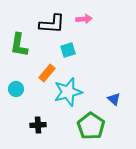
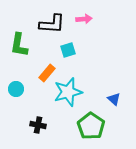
black cross: rotated 14 degrees clockwise
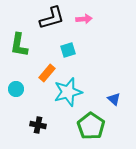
black L-shape: moved 6 px up; rotated 20 degrees counterclockwise
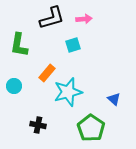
cyan square: moved 5 px right, 5 px up
cyan circle: moved 2 px left, 3 px up
green pentagon: moved 2 px down
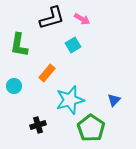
pink arrow: moved 2 px left; rotated 35 degrees clockwise
cyan square: rotated 14 degrees counterclockwise
cyan star: moved 2 px right, 8 px down
blue triangle: moved 1 px down; rotated 32 degrees clockwise
black cross: rotated 28 degrees counterclockwise
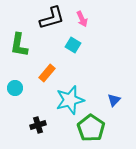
pink arrow: rotated 35 degrees clockwise
cyan square: rotated 28 degrees counterclockwise
cyan circle: moved 1 px right, 2 px down
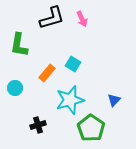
cyan square: moved 19 px down
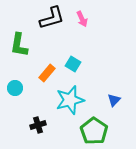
green pentagon: moved 3 px right, 3 px down
